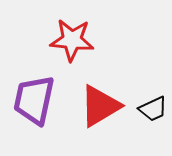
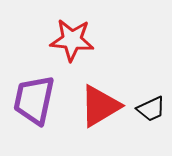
black trapezoid: moved 2 px left
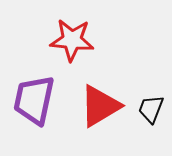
black trapezoid: rotated 136 degrees clockwise
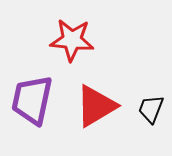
purple trapezoid: moved 2 px left
red triangle: moved 4 px left
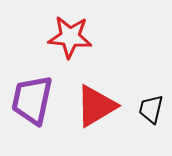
red star: moved 2 px left, 3 px up
black trapezoid: rotated 8 degrees counterclockwise
